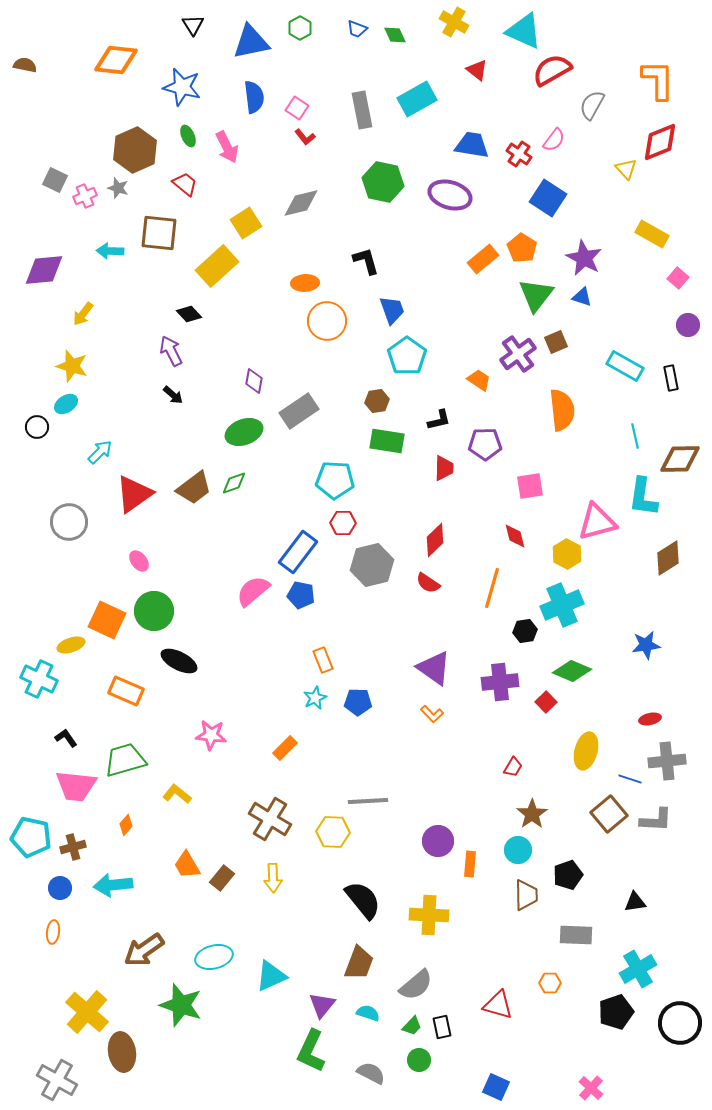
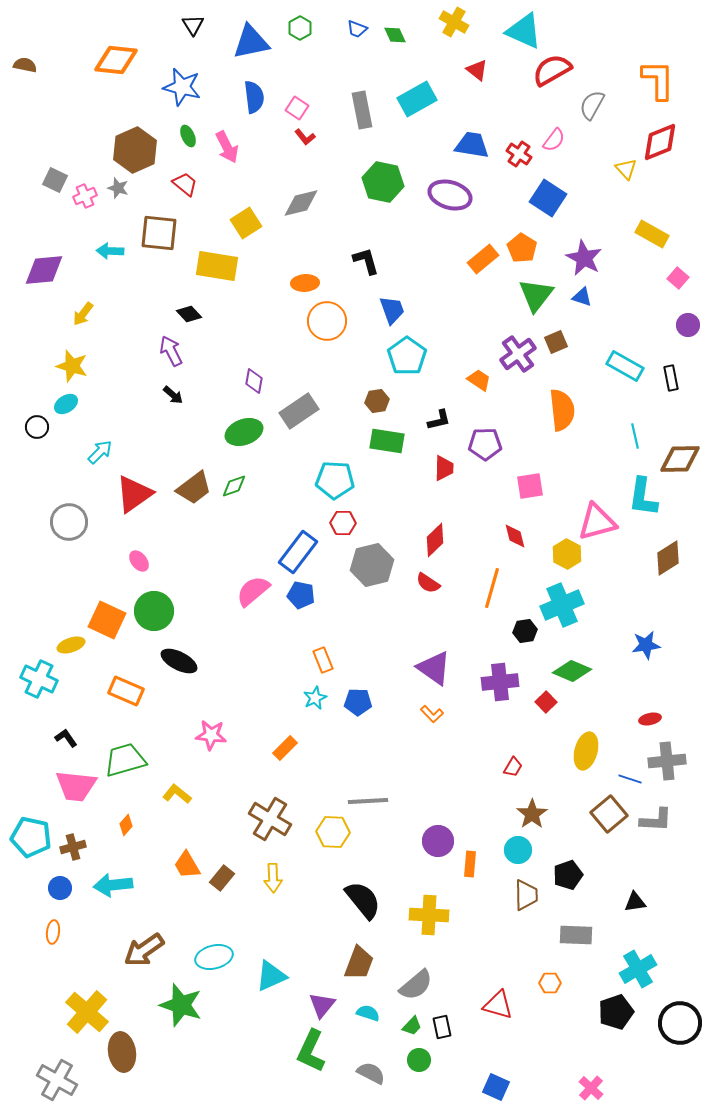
yellow rectangle at (217, 266): rotated 51 degrees clockwise
green diamond at (234, 483): moved 3 px down
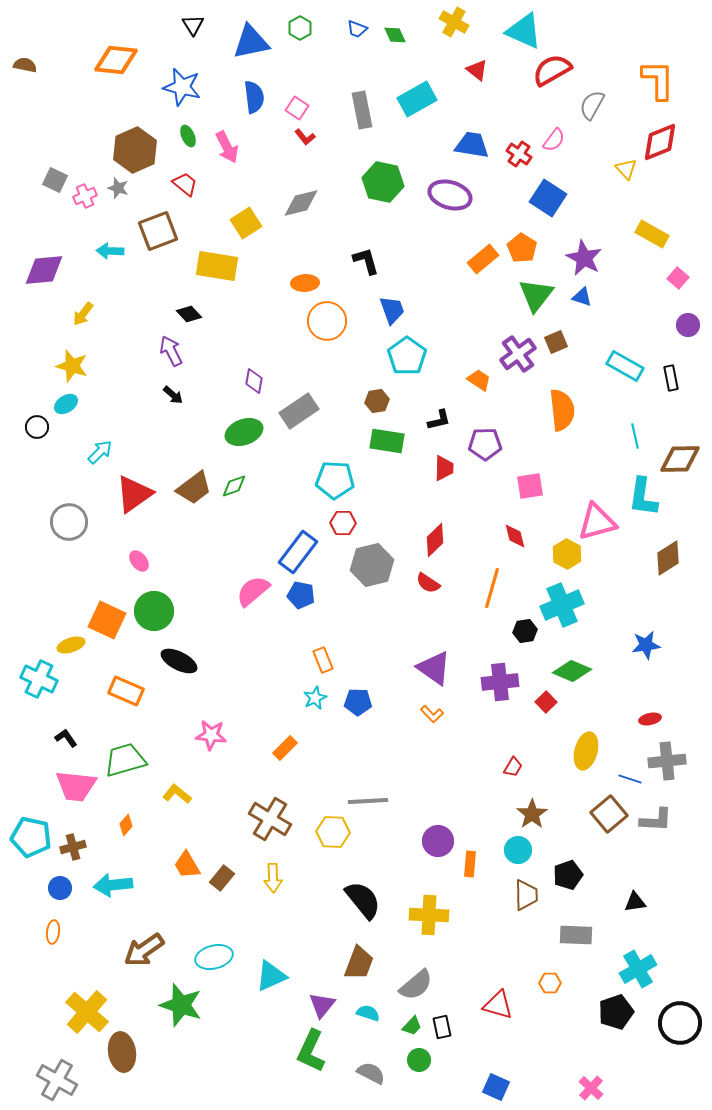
brown square at (159, 233): moved 1 px left, 2 px up; rotated 27 degrees counterclockwise
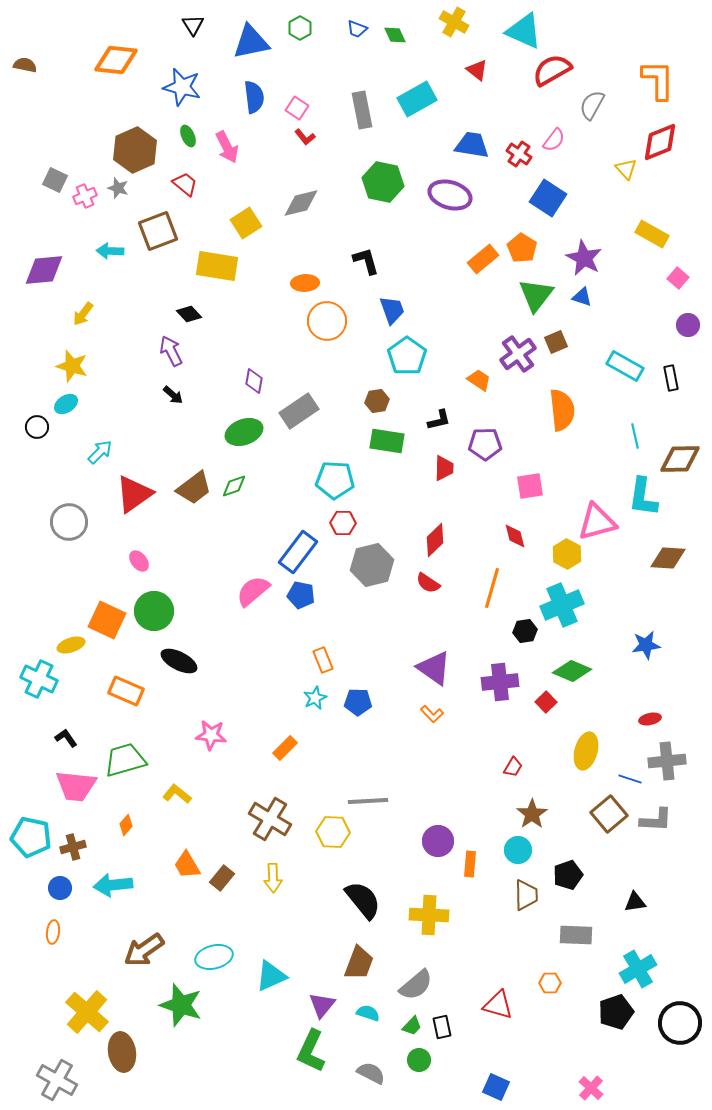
brown diamond at (668, 558): rotated 36 degrees clockwise
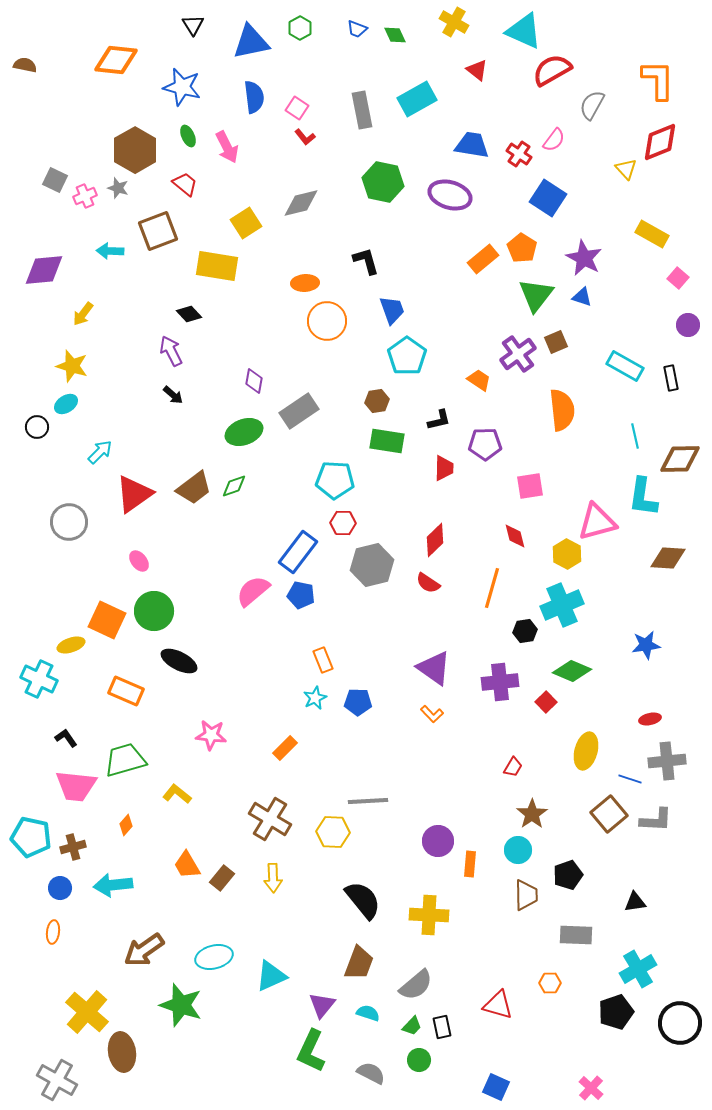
brown hexagon at (135, 150): rotated 6 degrees counterclockwise
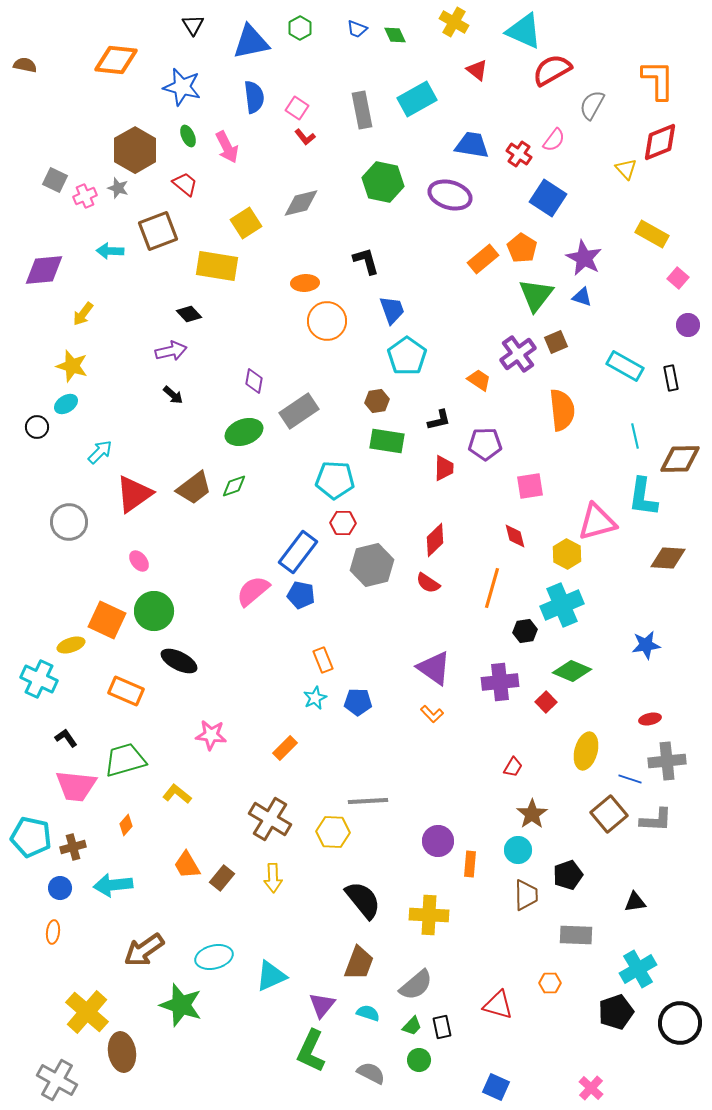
purple arrow at (171, 351): rotated 104 degrees clockwise
